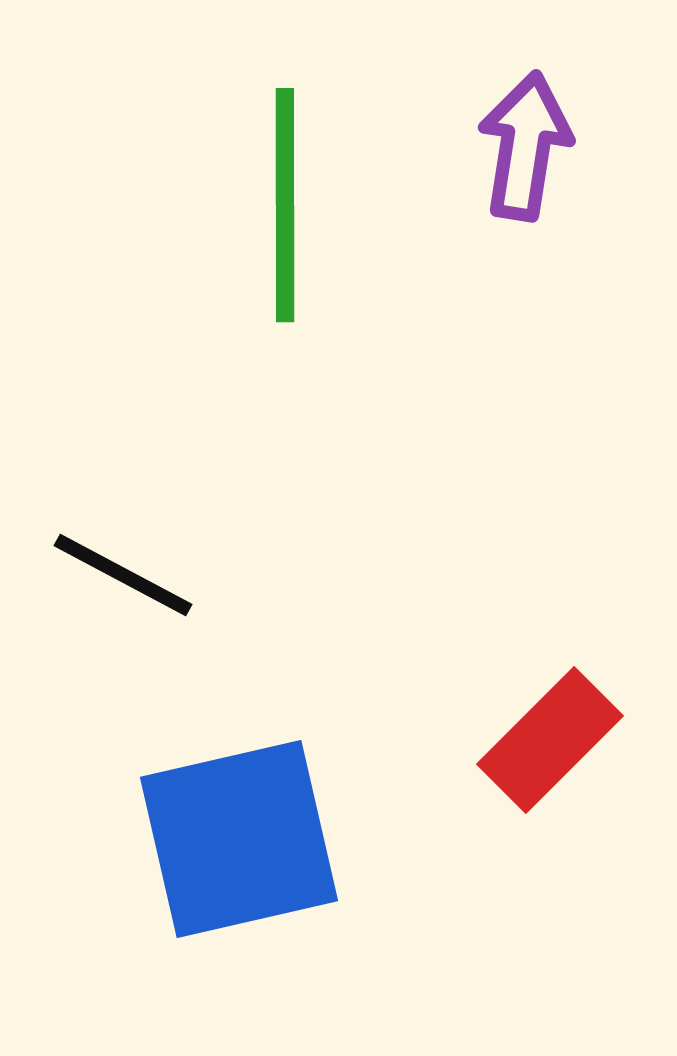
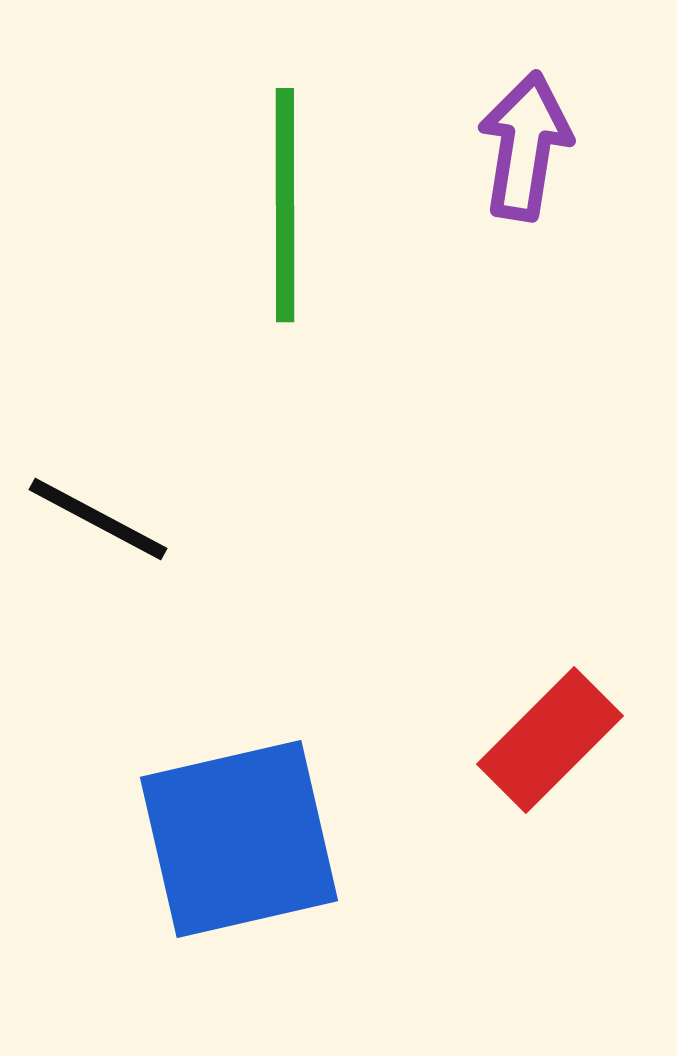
black line: moved 25 px left, 56 px up
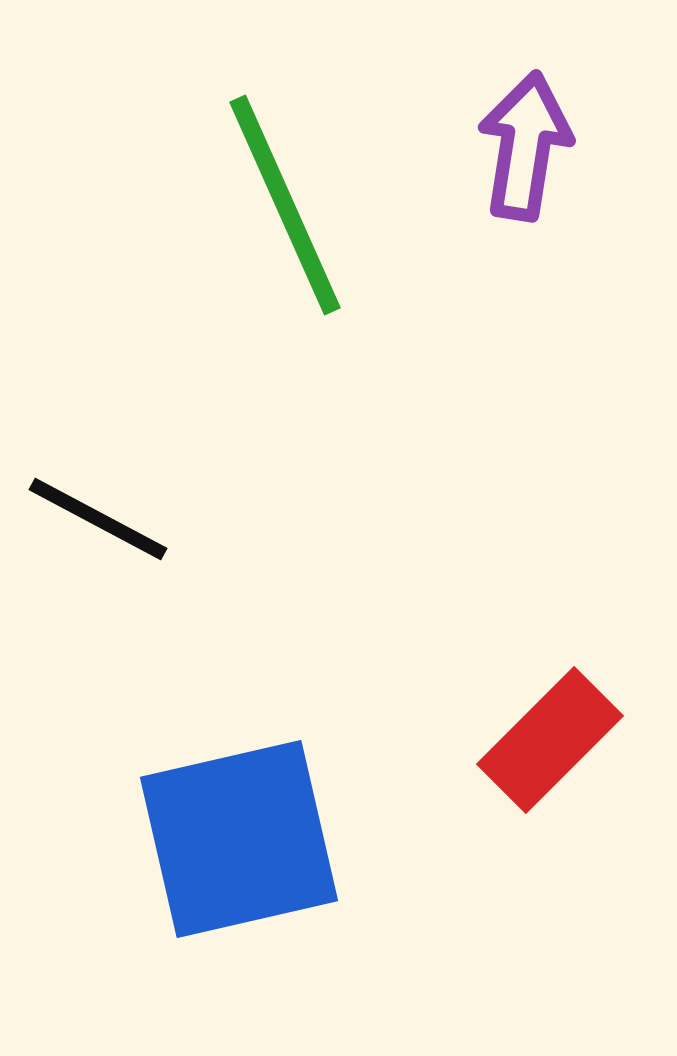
green line: rotated 24 degrees counterclockwise
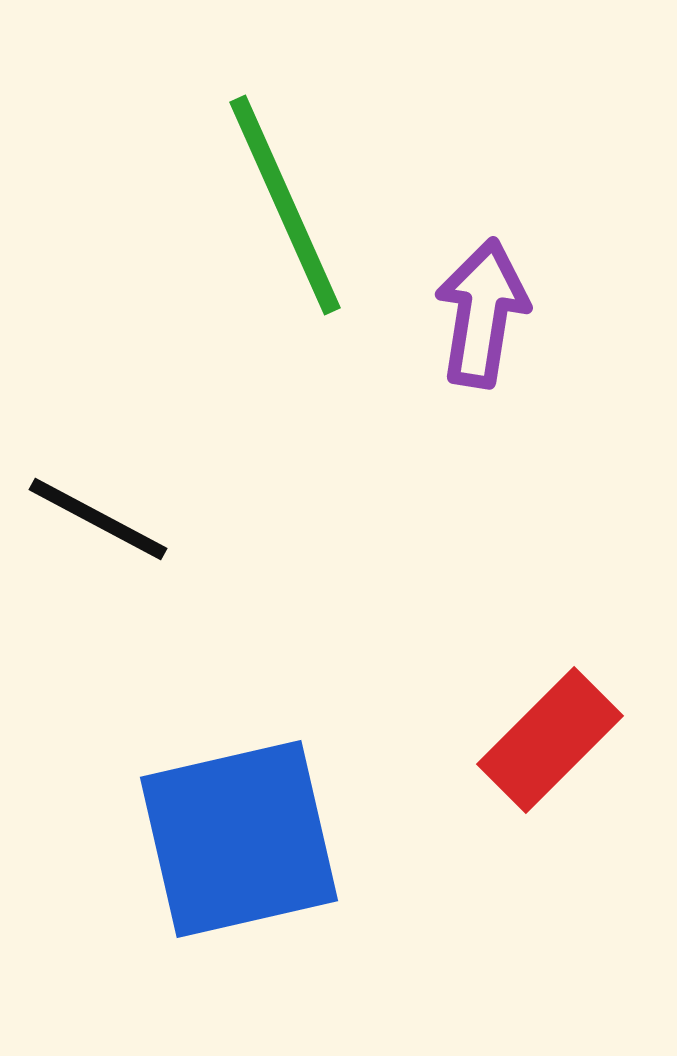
purple arrow: moved 43 px left, 167 px down
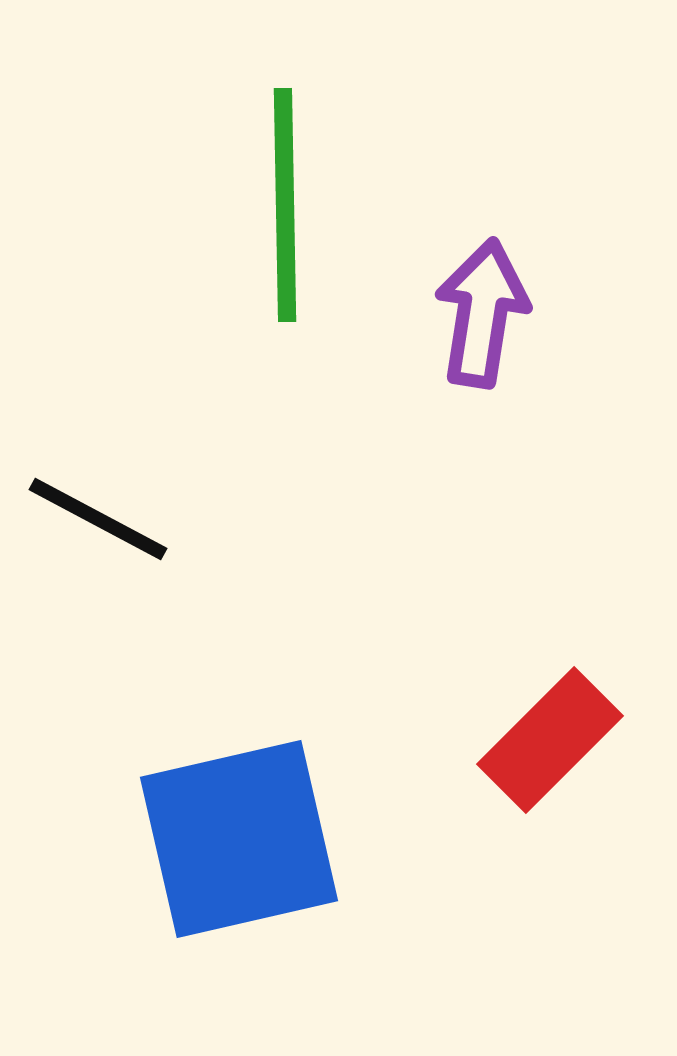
green line: rotated 23 degrees clockwise
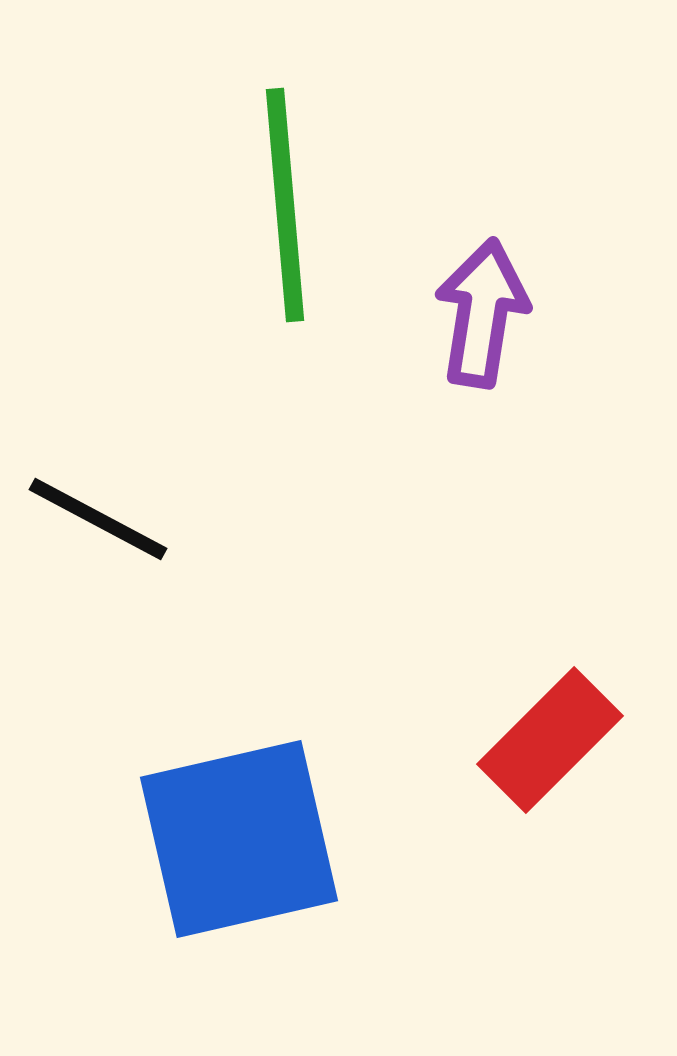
green line: rotated 4 degrees counterclockwise
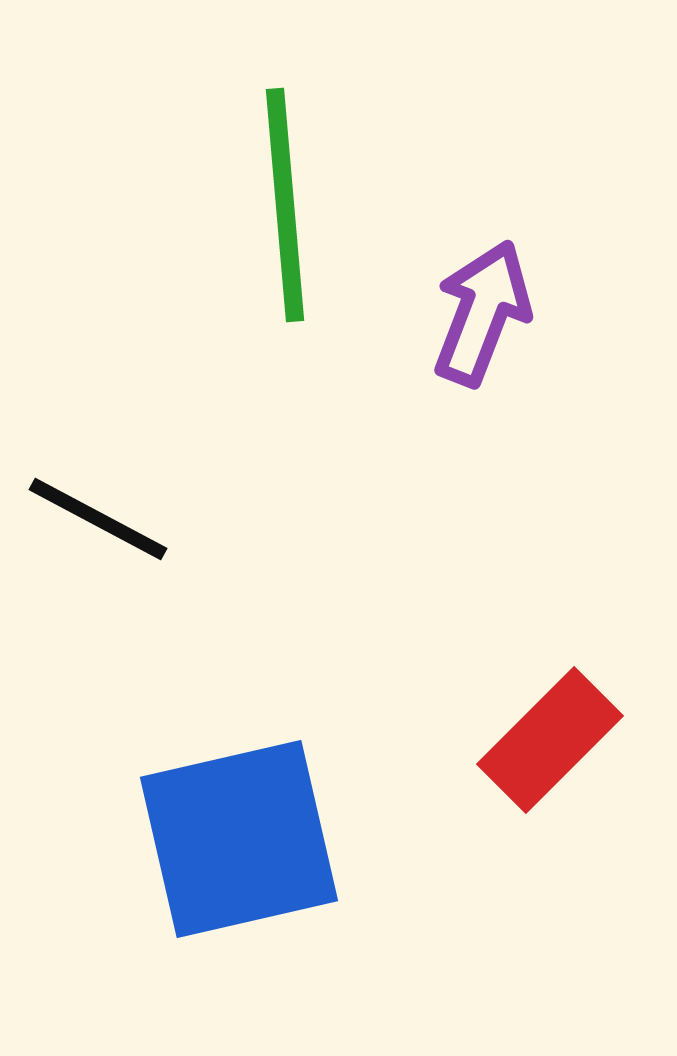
purple arrow: rotated 12 degrees clockwise
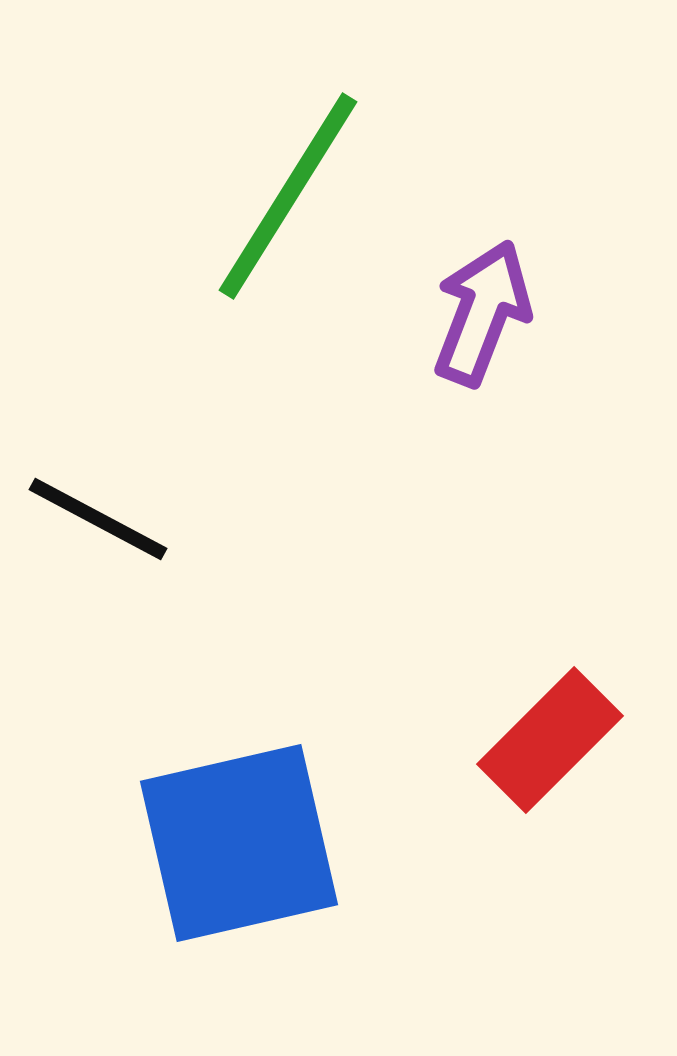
green line: moved 3 px right, 9 px up; rotated 37 degrees clockwise
blue square: moved 4 px down
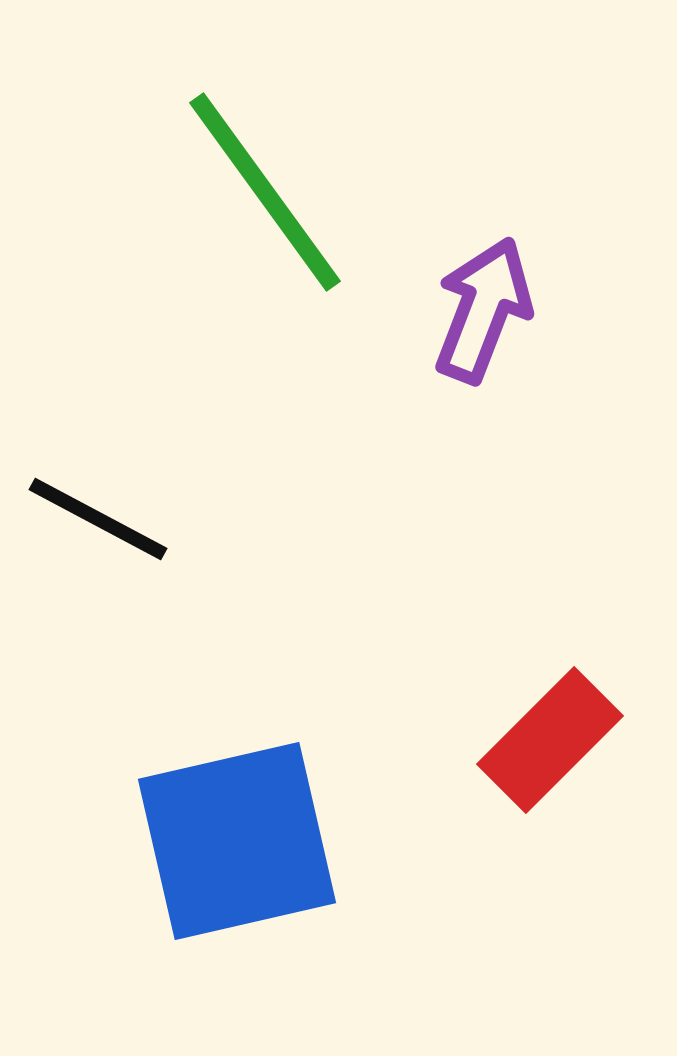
green line: moved 23 px left, 4 px up; rotated 68 degrees counterclockwise
purple arrow: moved 1 px right, 3 px up
blue square: moved 2 px left, 2 px up
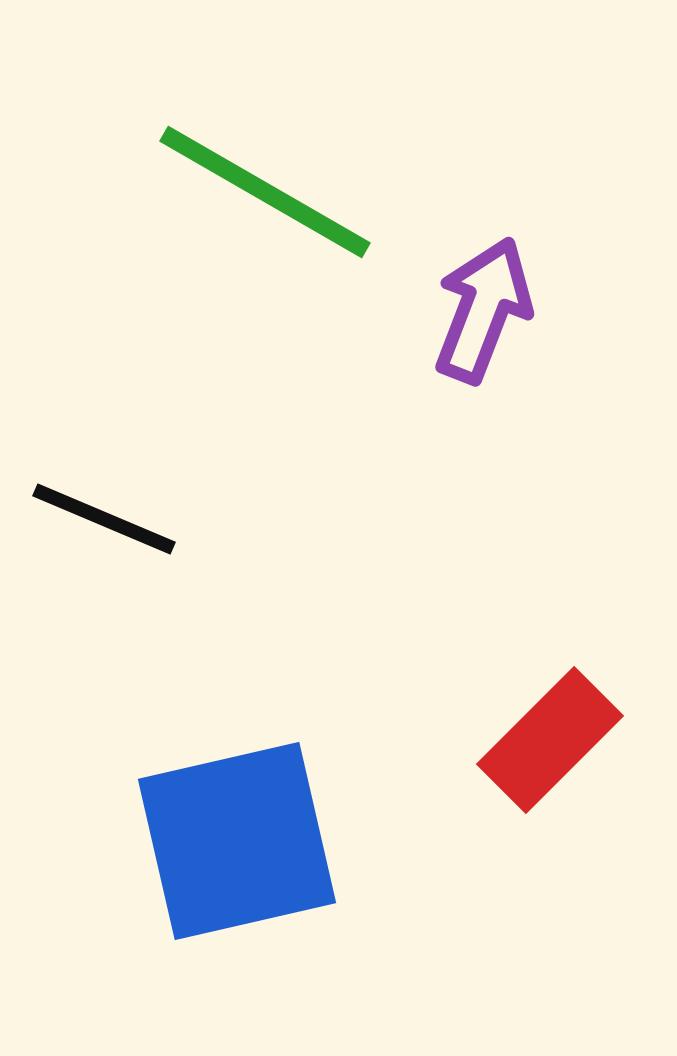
green line: rotated 24 degrees counterclockwise
black line: moved 6 px right; rotated 5 degrees counterclockwise
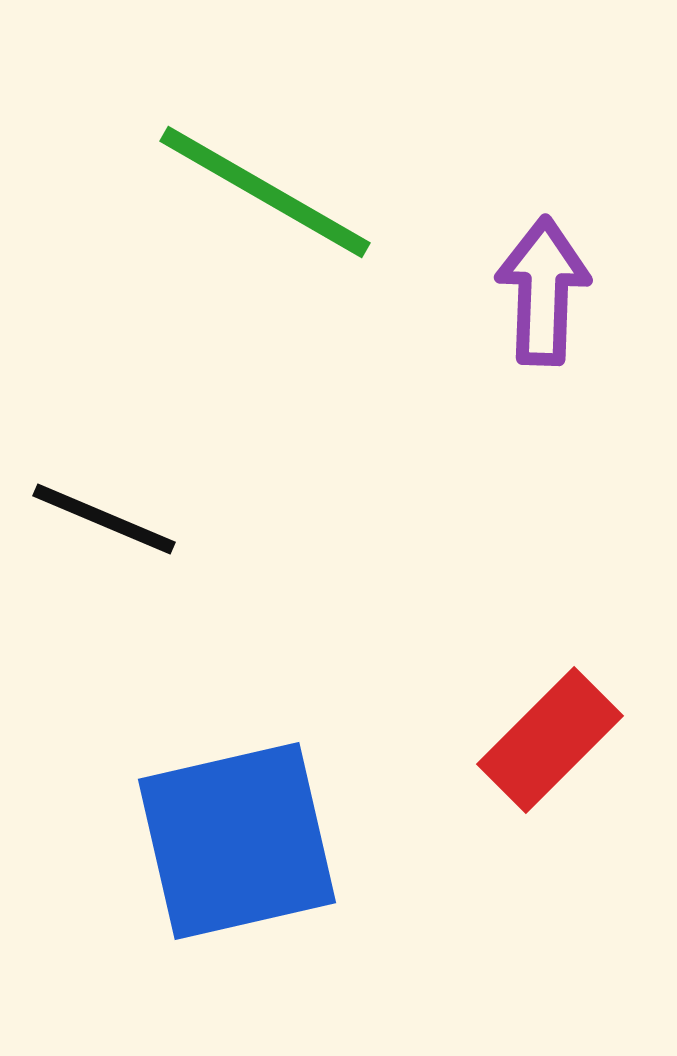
purple arrow: moved 60 px right, 19 px up; rotated 19 degrees counterclockwise
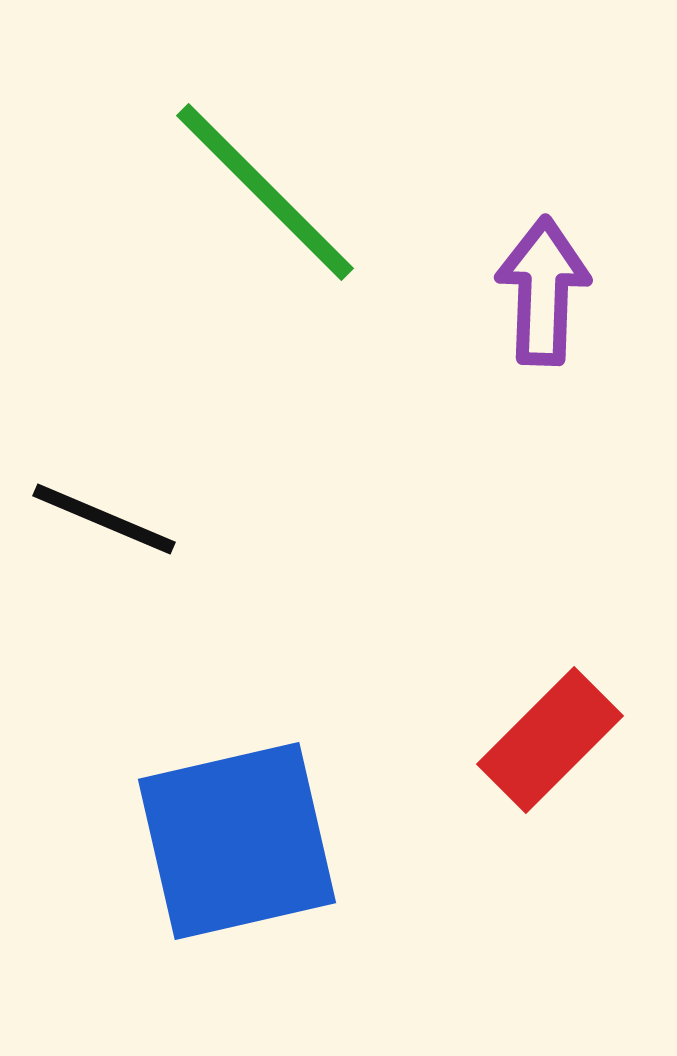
green line: rotated 15 degrees clockwise
